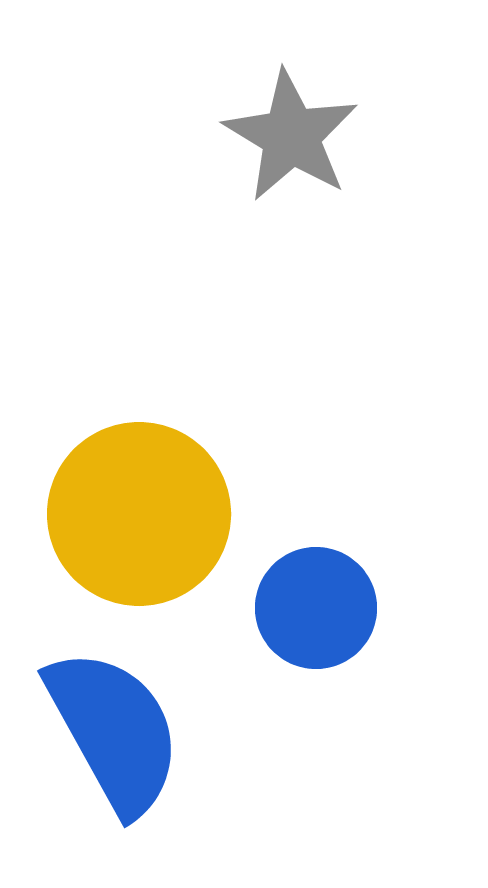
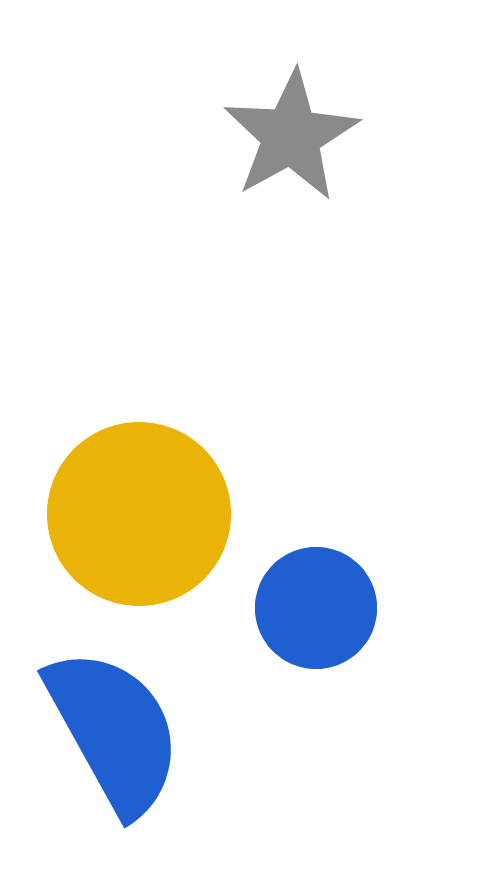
gray star: rotated 12 degrees clockwise
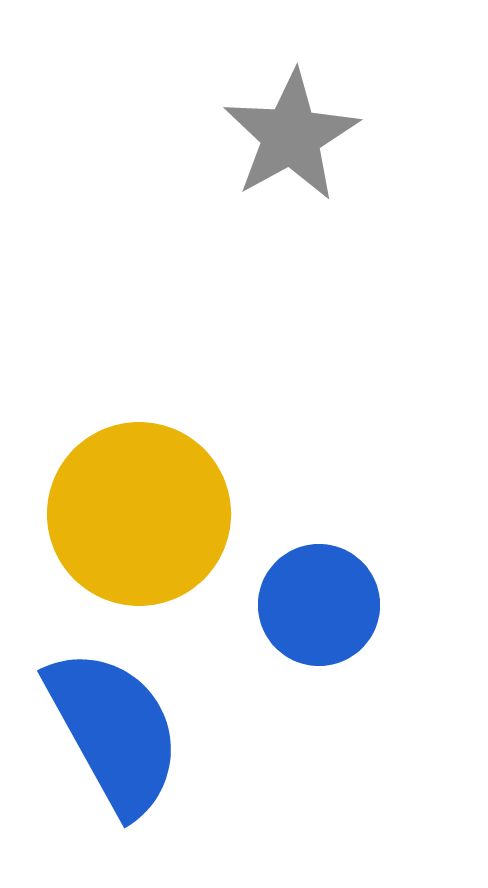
blue circle: moved 3 px right, 3 px up
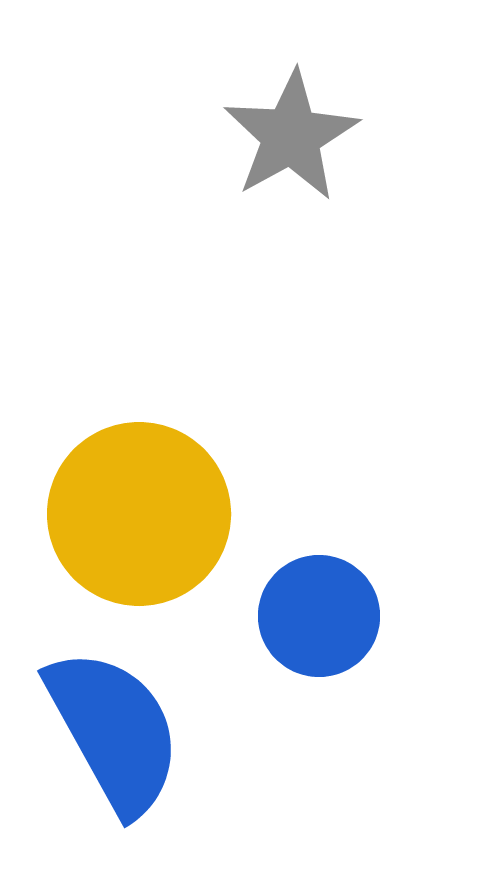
blue circle: moved 11 px down
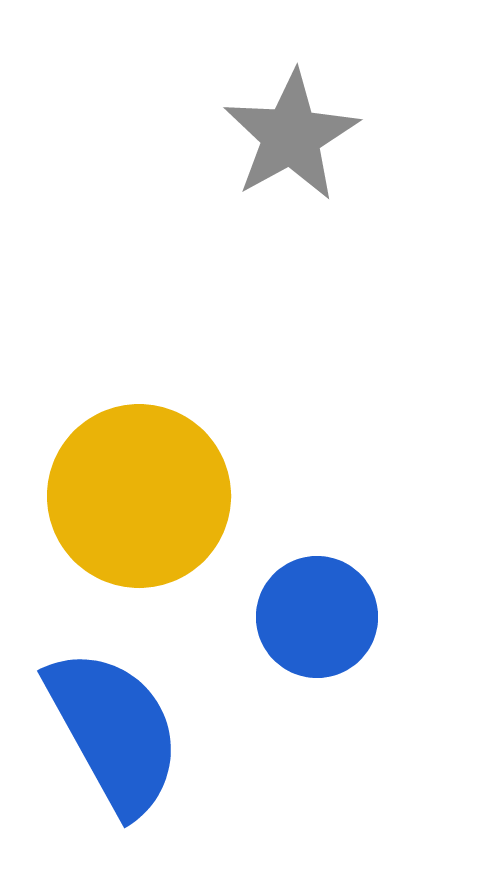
yellow circle: moved 18 px up
blue circle: moved 2 px left, 1 px down
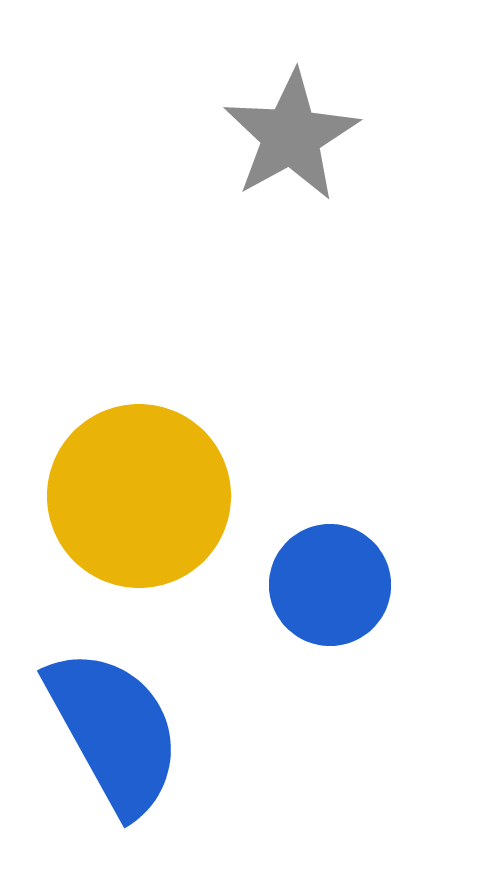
blue circle: moved 13 px right, 32 px up
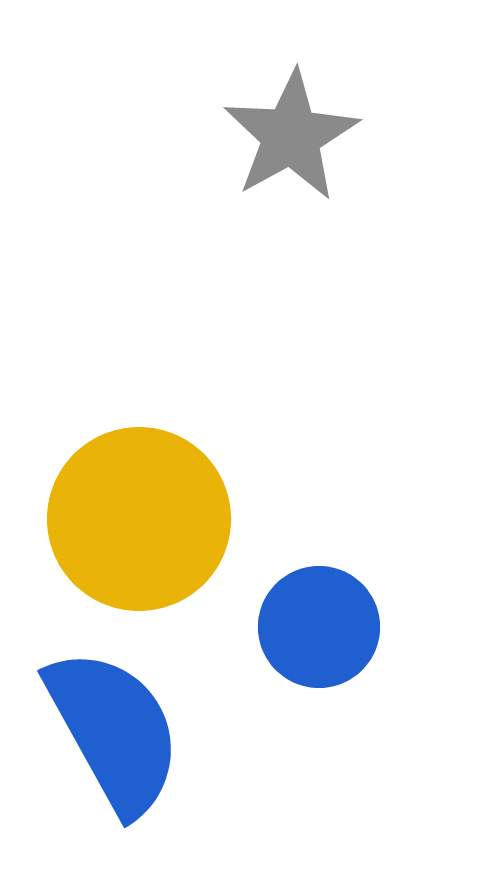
yellow circle: moved 23 px down
blue circle: moved 11 px left, 42 px down
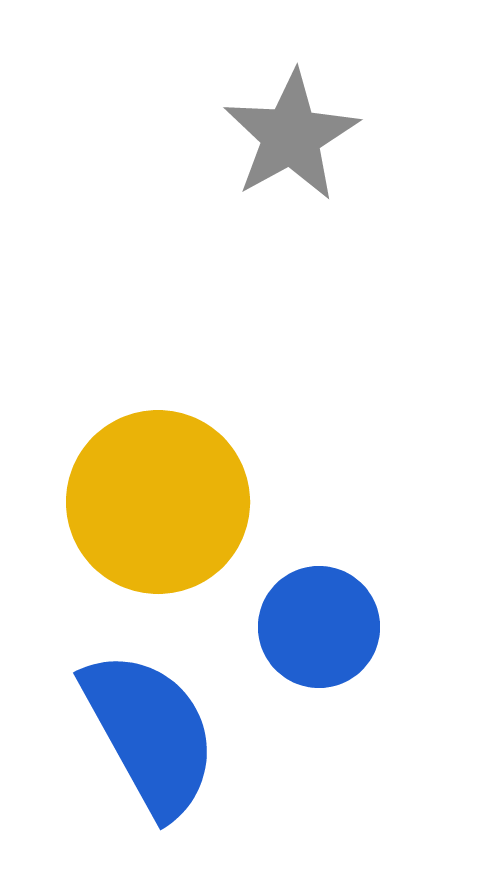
yellow circle: moved 19 px right, 17 px up
blue semicircle: moved 36 px right, 2 px down
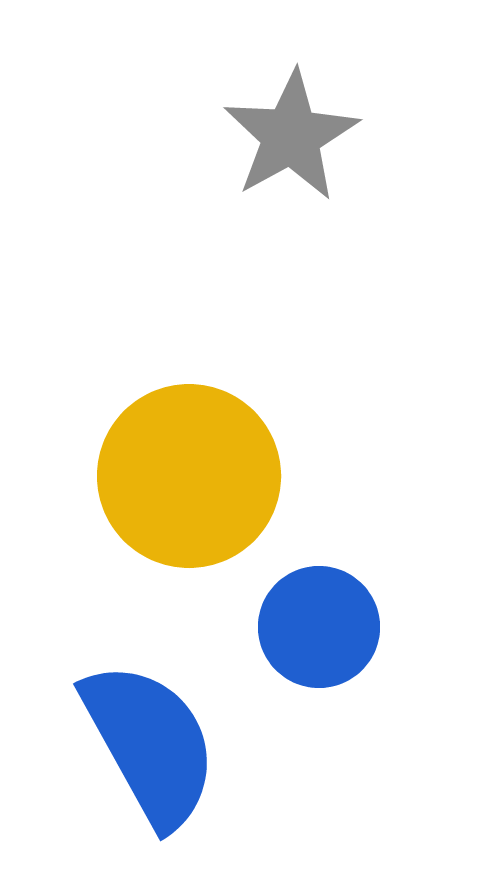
yellow circle: moved 31 px right, 26 px up
blue semicircle: moved 11 px down
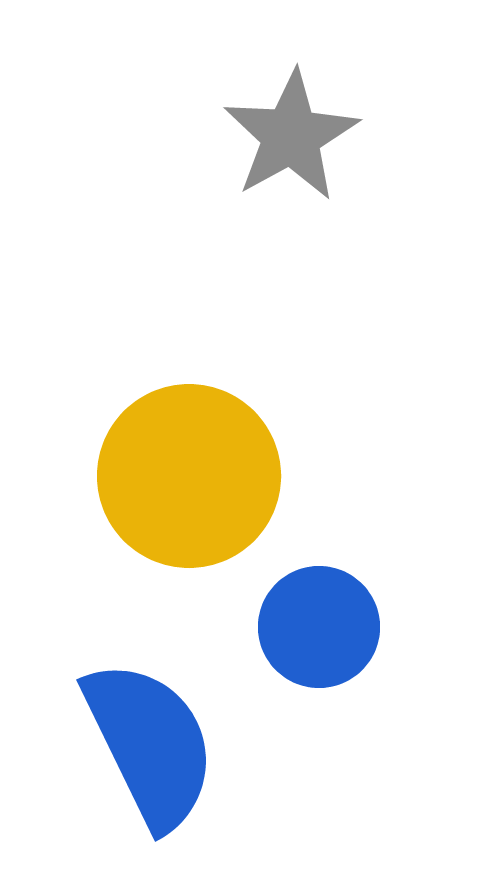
blue semicircle: rotated 3 degrees clockwise
